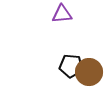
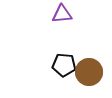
black pentagon: moved 7 px left, 1 px up
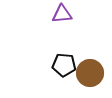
brown circle: moved 1 px right, 1 px down
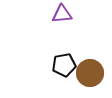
black pentagon: rotated 15 degrees counterclockwise
